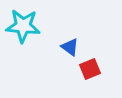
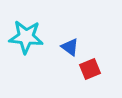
cyan star: moved 3 px right, 11 px down
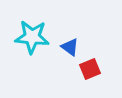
cyan star: moved 6 px right
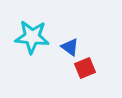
red square: moved 5 px left, 1 px up
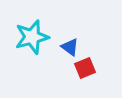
cyan star: rotated 20 degrees counterclockwise
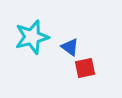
red square: rotated 10 degrees clockwise
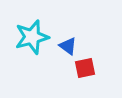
blue triangle: moved 2 px left, 1 px up
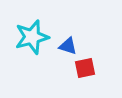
blue triangle: rotated 18 degrees counterclockwise
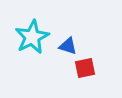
cyan star: rotated 12 degrees counterclockwise
